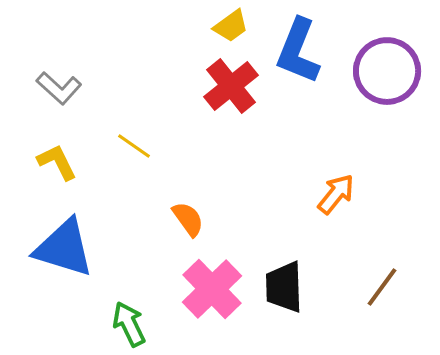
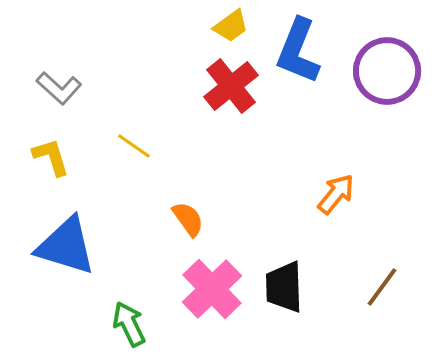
yellow L-shape: moved 6 px left, 5 px up; rotated 9 degrees clockwise
blue triangle: moved 2 px right, 2 px up
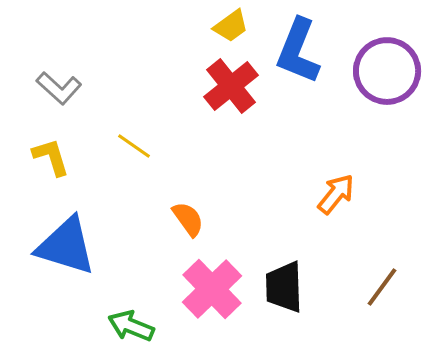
green arrow: moved 2 px right, 2 px down; rotated 42 degrees counterclockwise
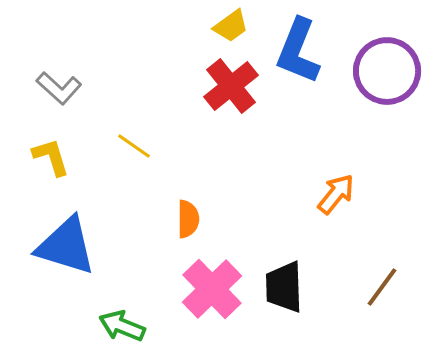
orange semicircle: rotated 36 degrees clockwise
green arrow: moved 9 px left
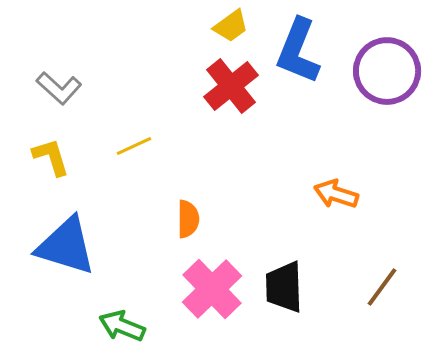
yellow line: rotated 60 degrees counterclockwise
orange arrow: rotated 111 degrees counterclockwise
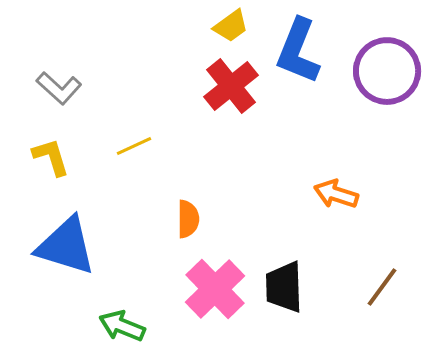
pink cross: moved 3 px right
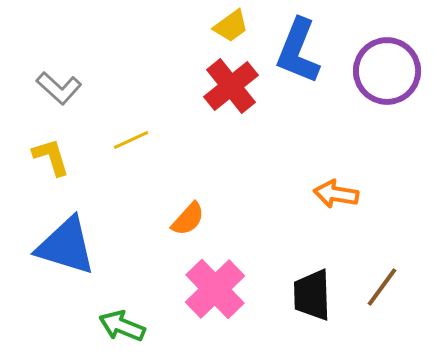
yellow line: moved 3 px left, 6 px up
orange arrow: rotated 9 degrees counterclockwise
orange semicircle: rotated 42 degrees clockwise
black trapezoid: moved 28 px right, 8 px down
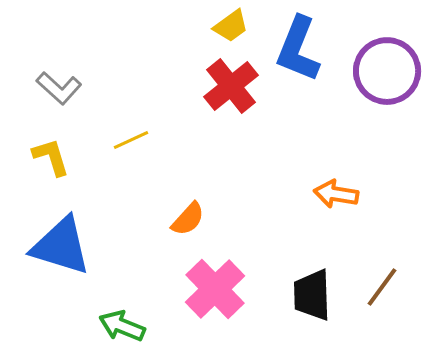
blue L-shape: moved 2 px up
blue triangle: moved 5 px left
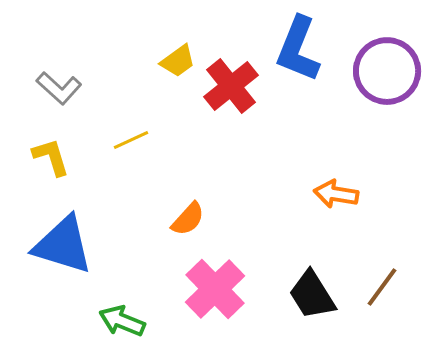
yellow trapezoid: moved 53 px left, 35 px down
blue triangle: moved 2 px right, 1 px up
black trapezoid: rotated 30 degrees counterclockwise
green arrow: moved 5 px up
